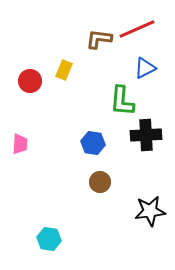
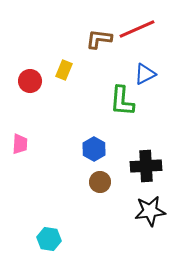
blue triangle: moved 6 px down
black cross: moved 31 px down
blue hexagon: moved 1 px right, 6 px down; rotated 20 degrees clockwise
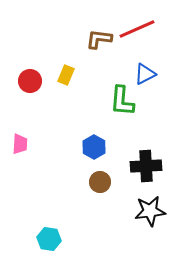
yellow rectangle: moved 2 px right, 5 px down
blue hexagon: moved 2 px up
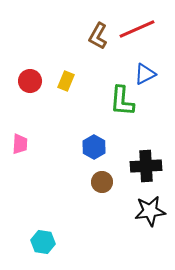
brown L-shape: moved 1 px left, 3 px up; rotated 68 degrees counterclockwise
yellow rectangle: moved 6 px down
brown circle: moved 2 px right
cyan hexagon: moved 6 px left, 3 px down
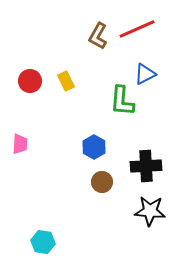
yellow rectangle: rotated 48 degrees counterclockwise
black star: rotated 12 degrees clockwise
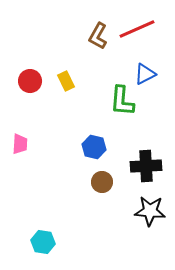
blue hexagon: rotated 15 degrees counterclockwise
